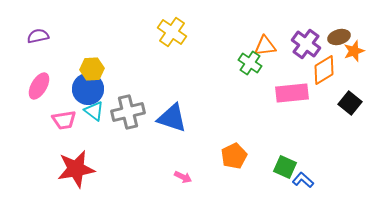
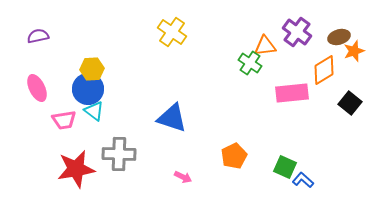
purple cross: moved 9 px left, 12 px up
pink ellipse: moved 2 px left, 2 px down; rotated 56 degrees counterclockwise
gray cross: moved 9 px left, 42 px down; rotated 16 degrees clockwise
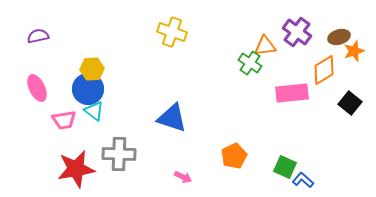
yellow cross: rotated 16 degrees counterclockwise
